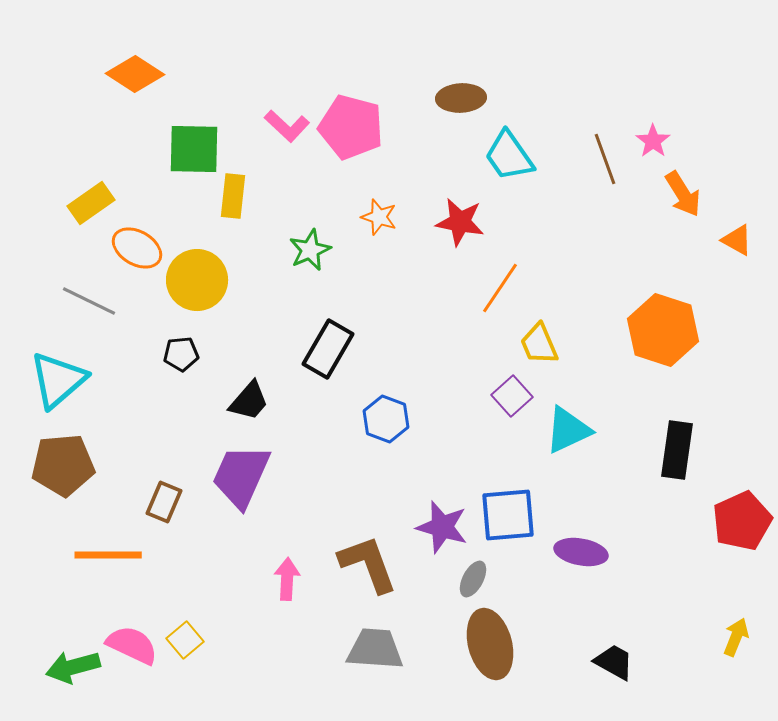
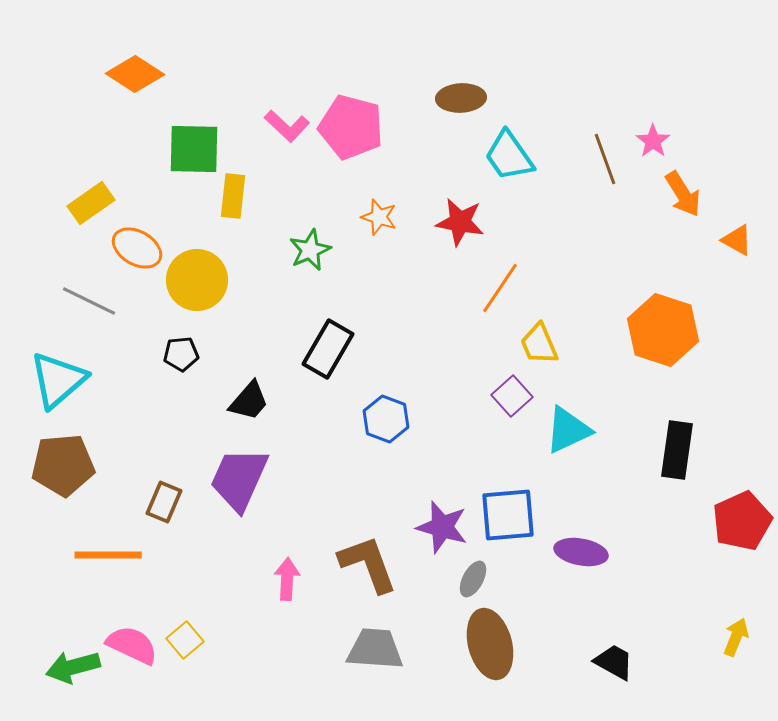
purple trapezoid at (241, 476): moved 2 px left, 3 px down
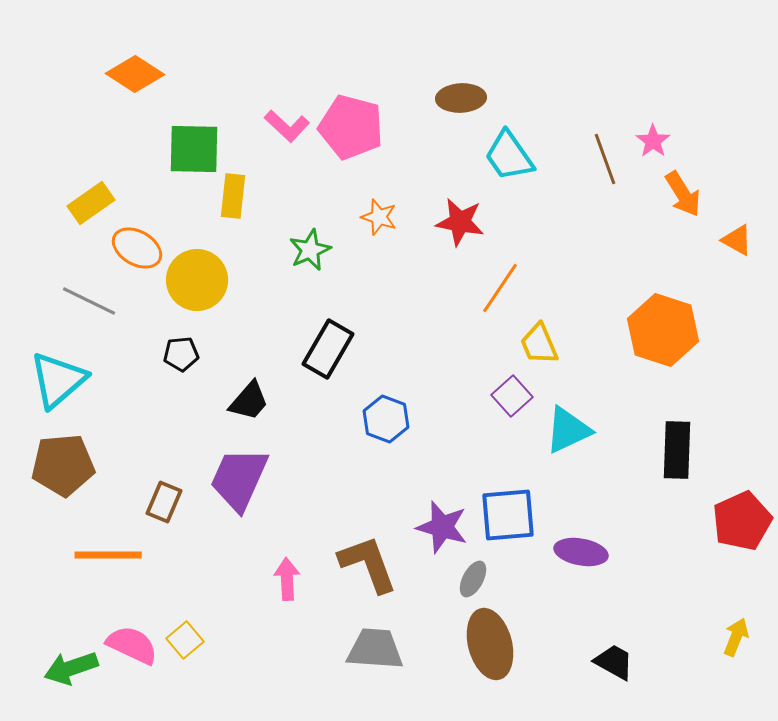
black rectangle at (677, 450): rotated 6 degrees counterclockwise
pink arrow at (287, 579): rotated 6 degrees counterclockwise
green arrow at (73, 667): moved 2 px left, 1 px down; rotated 4 degrees counterclockwise
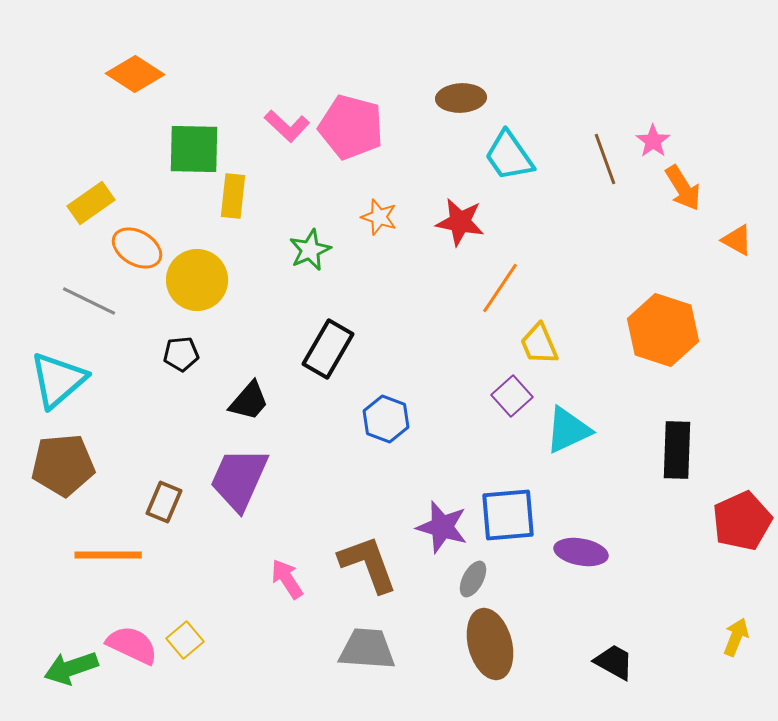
orange arrow at (683, 194): moved 6 px up
pink arrow at (287, 579): rotated 30 degrees counterclockwise
gray trapezoid at (375, 649): moved 8 px left
